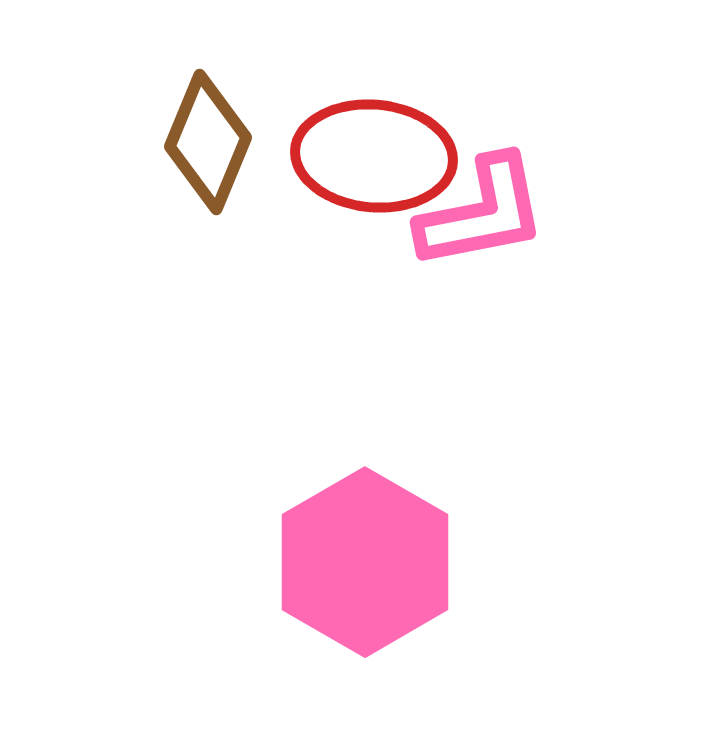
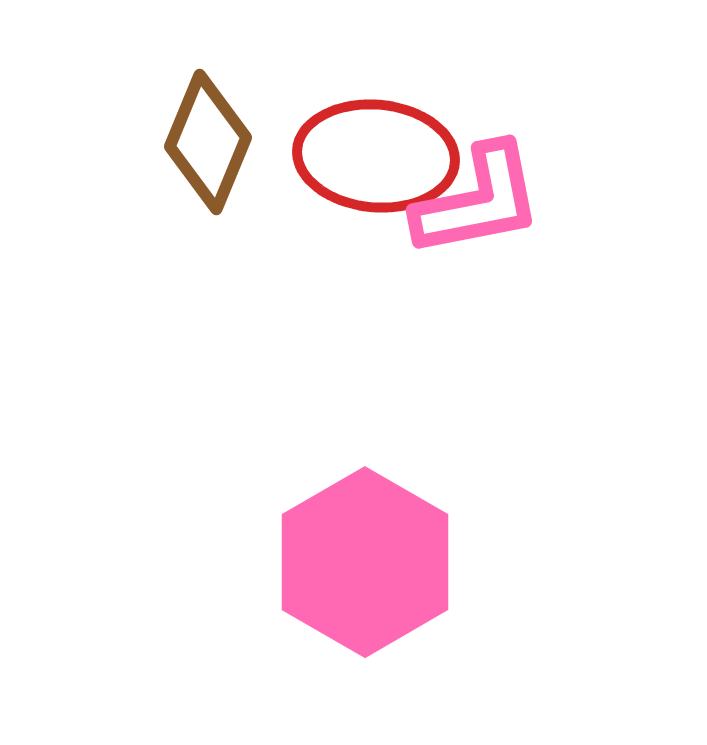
red ellipse: moved 2 px right
pink L-shape: moved 4 px left, 12 px up
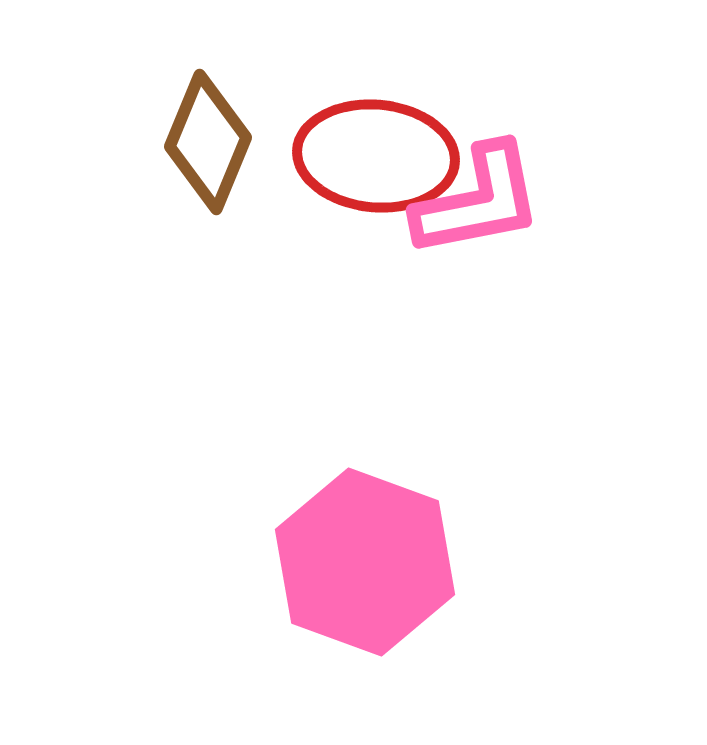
pink hexagon: rotated 10 degrees counterclockwise
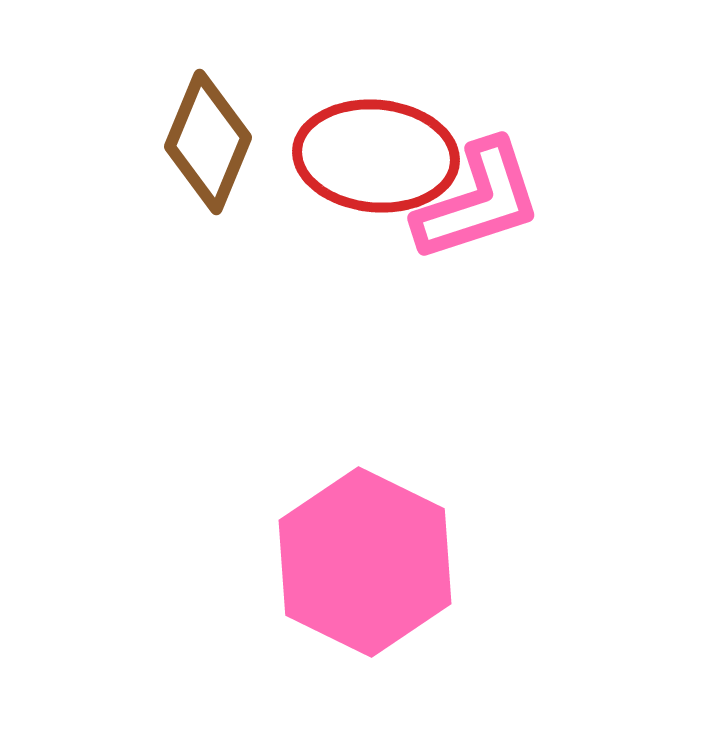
pink L-shape: rotated 7 degrees counterclockwise
pink hexagon: rotated 6 degrees clockwise
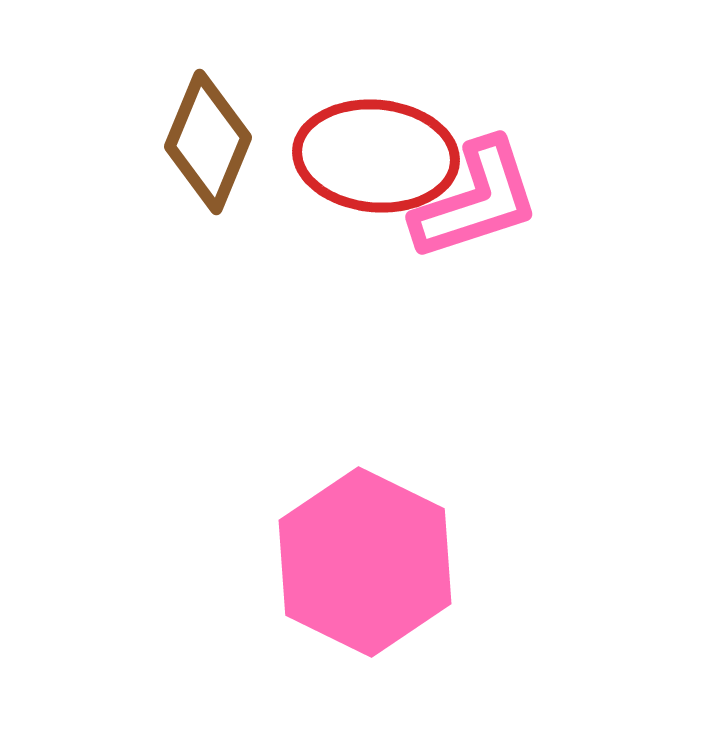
pink L-shape: moved 2 px left, 1 px up
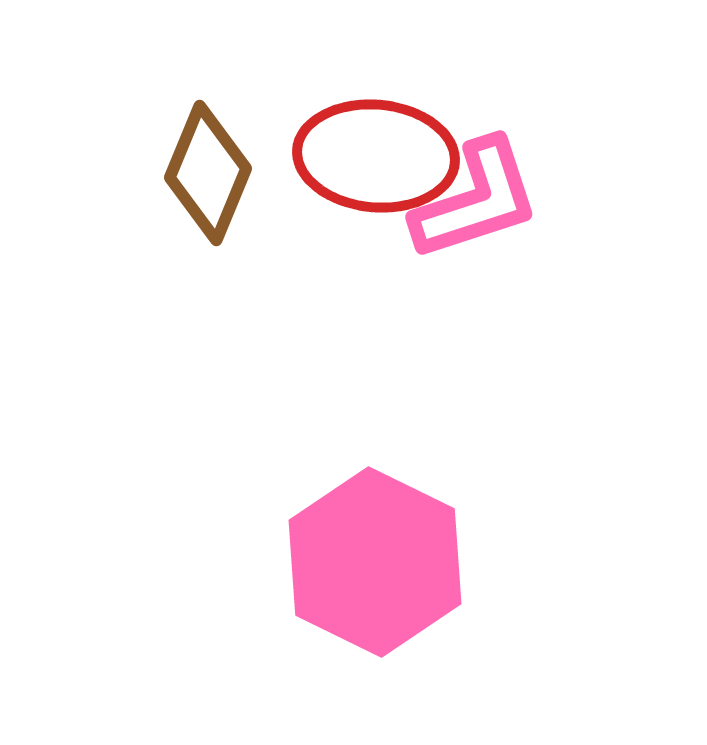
brown diamond: moved 31 px down
pink hexagon: moved 10 px right
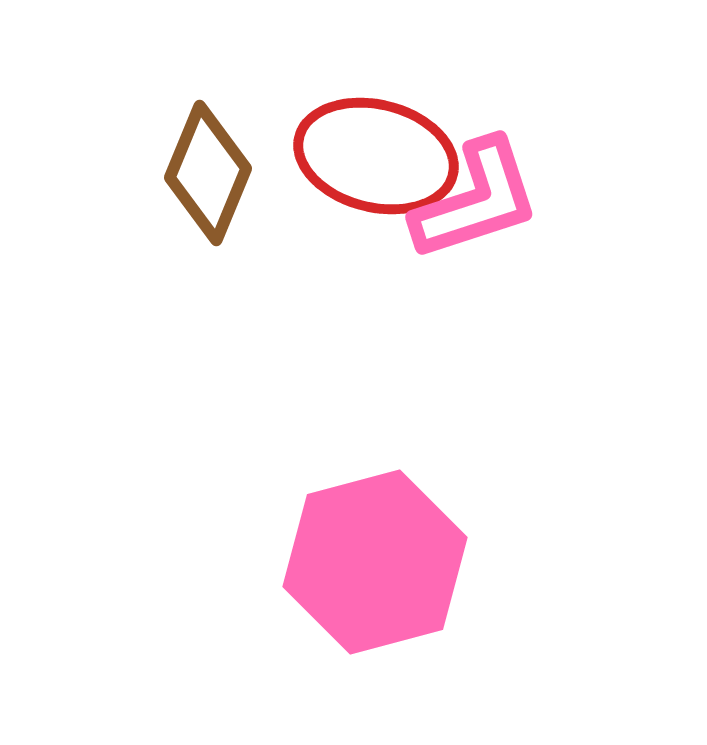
red ellipse: rotated 9 degrees clockwise
pink hexagon: rotated 19 degrees clockwise
